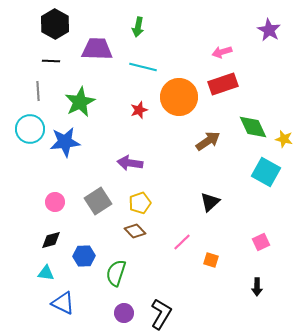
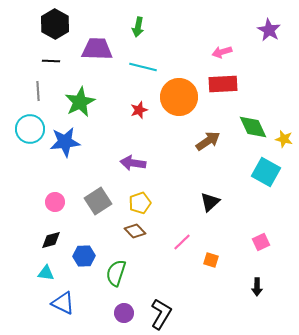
red rectangle: rotated 16 degrees clockwise
purple arrow: moved 3 px right
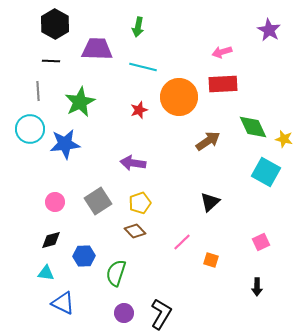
blue star: moved 2 px down
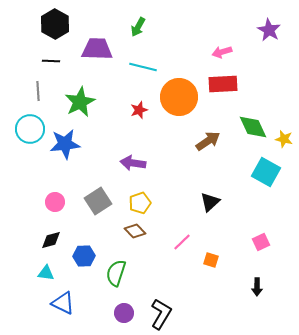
green arrow: rotated 18 degrees clockwise
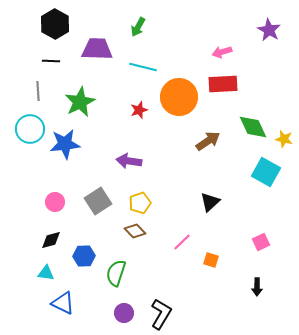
purple arrow: moved 4 px left, 2 px up
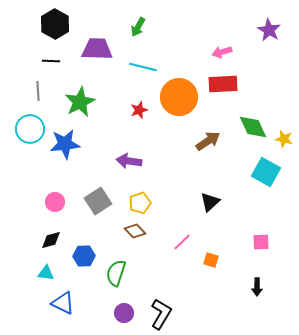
pink square: rotated 24 degrees clockwise
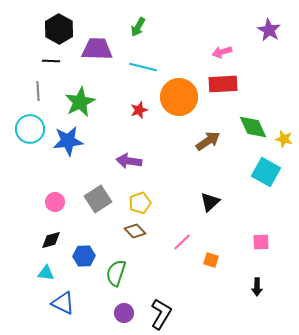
black hexagon: moved 4 px right, 5 px down
blue star: moved 3 px right, 3 px up
gray square: moved 2 px up
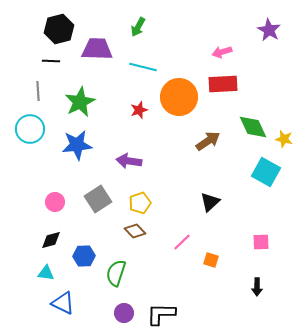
black hexagon: rotated 16 degrees clockwise
blue star: moved 9 px right, 4 px down
black L-shape: rotated 120 degrees counterclockwise
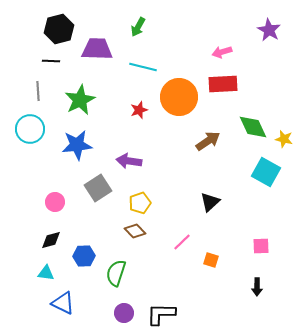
green star: moved 2 px up
gray square: moved 11 px up
pink square: moved 4 px down
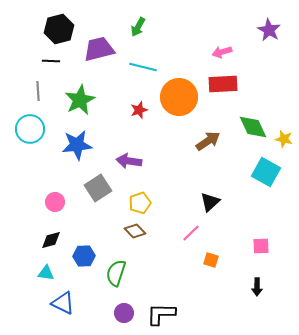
purple trapezoid: moved 2 px right; rotated 16 degrees counterclockwise
pink line: moved 9 px right, 9 px up
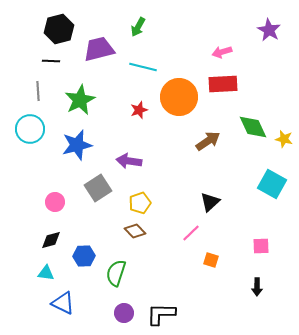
blue star: rotated 8 degrees counterclockwise
cyan square: moved 6 px right, 12 px down
